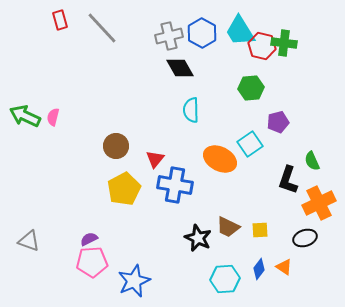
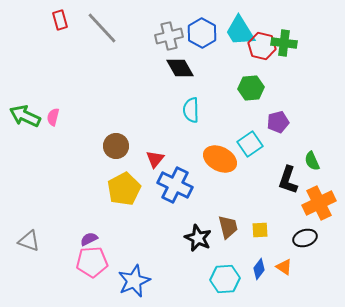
blue cross: rotated 16 degrees clockwise
brown trapezoid: rotated 130 degrees counterclockwise
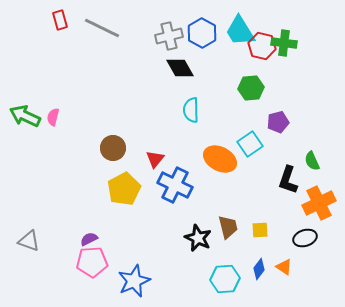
gray line: rotated 21 degrees counterclockwise
brown circle: moved 3 px left, 2 px down
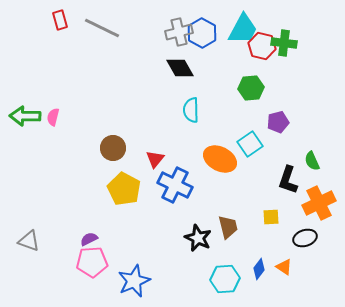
cyan trapezoid: moved 3 px right, 2 px up; rotated 120 degrees counterclockwise
gray cross: moved 10 px right, 4 px up
green arrow: rotated 24 degrees counterclockwise
yellow pentagon: rotated 16 degrees counterclockwise
yellow square: moved 11 px right, 13 px up
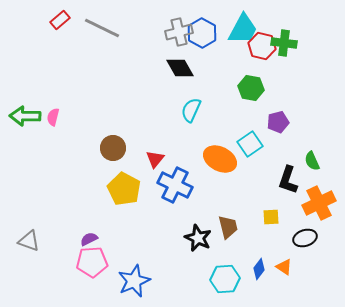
red rectangle: rotated 66 degrees clockwise
green hexagon: rotated 15 degrees clockwise
cyan semicircle: rotated 25 degrees clockwise
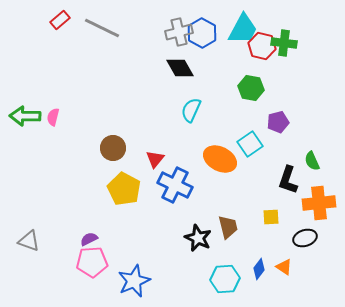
orange cross: rotated 20 degrees clockwise
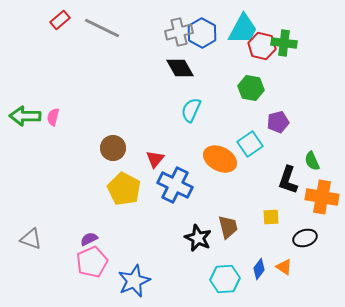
orange cross: moved 3 px right, 6 px up; rotated 16 degrees clockwise
gray triangle: moved 2 px right, 2 px up
pink pentagon: rotated 20 degrees counterclockwise
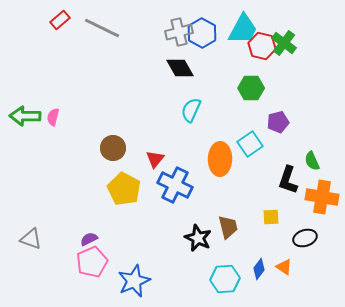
green cross: rotated 30 degrees clockwise
green hexagon: rotated 10 degrees counterclockwise
orange ellipse: rotated 64 degrees clockwise
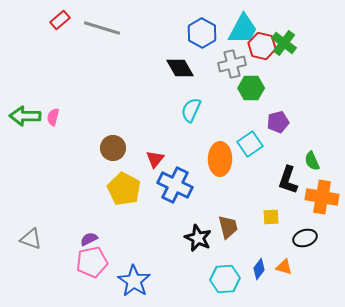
gray line: rotated 9 degrees counterclockwise
gray cross: moved 53 px right, 32 px down
pink pentagon: rotated 12 degrees clockwise
orange triangle: rotated 18 degrees counterclockwise
blue star: rotated 16 degrees counterclockwise
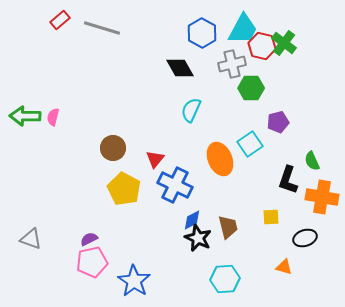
orange ellipse: rotated 24 degrees counterclockwise
blue diamond: moved 67 px left, 49 px up; rotated 25 degrees clockwise
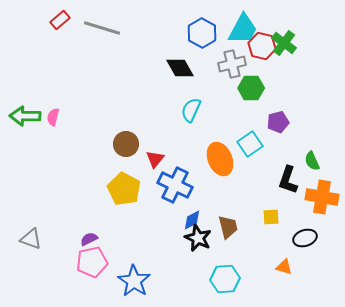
brown circle: moved 13 px right, 4 px up
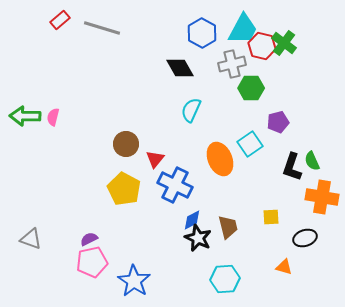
black L-shape: moved 4 px right, 13 px up
